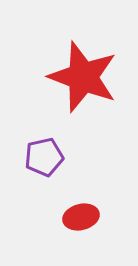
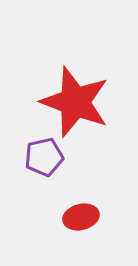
red star: moved 8 px left, 25 px down
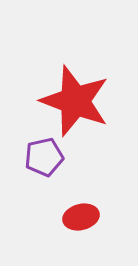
red star: moved 1 px up
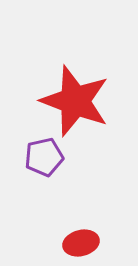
red ellipse: moved 26 px down
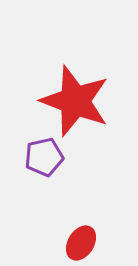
red ellipse: rotated 44 degrees counterclockwise
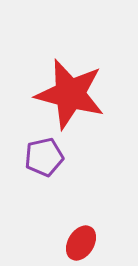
red star: moved 5 px left, 7 px up; rotated 6 degrees counterclockwise
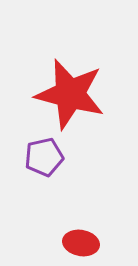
red ellipse: rotated 68 degrees clockwise
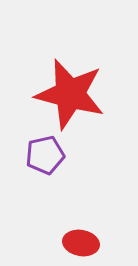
purple pentagon: moved 1 px right, 2 px up
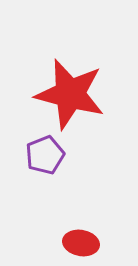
purple pentagon: rotated 9 degrees counterclockwise
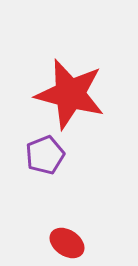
red ellipse: moved 14 px left; rotated 24 degrees clockwise
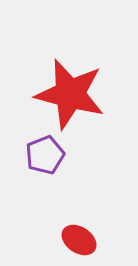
red ellipse: moved 12 px right, 3 px up
